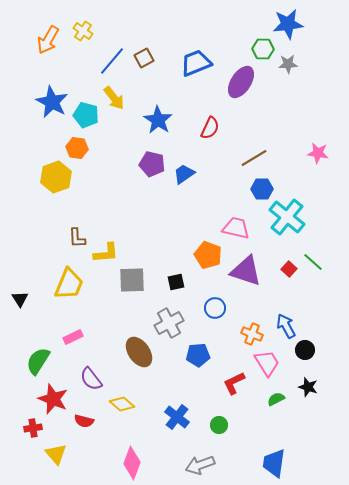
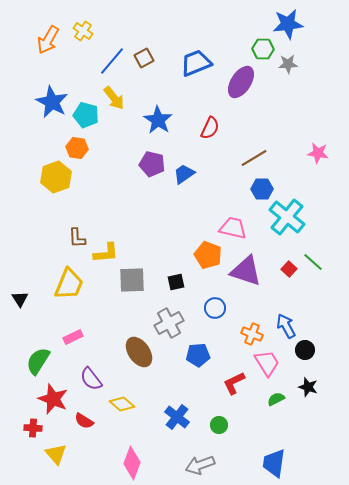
pink trapezoid at (236, 228): moved 3 px left
red semicircle at (84, 421): rotated 18 degrees clockwise
red cross at (33, 428): rotated 12 degrees clockwise
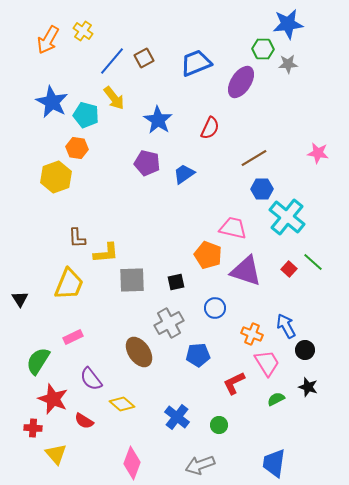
purple pentagon at (152, 164): moved 5 px left, 1 px up
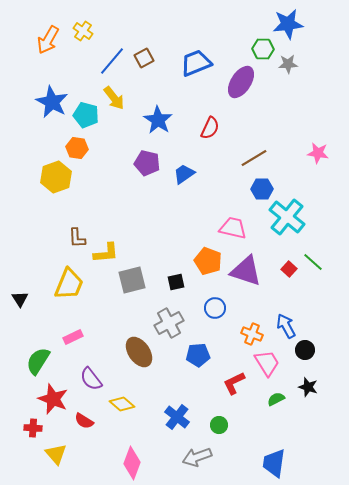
orange pentagon at (208, 255): moved 6 px down
gray square at (132, 280): rotated 12 degrees counterclockwise
gray arrow at (200, 465): moved 3 px left, 8 px up
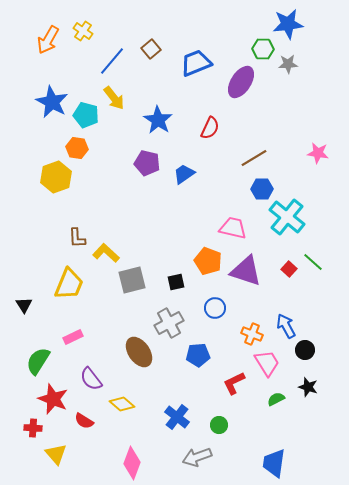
brown square at (144, 58): moved 7 px right, 9 px up; rotated 12 degrees counterclockwise
yellow L-shape at (106, 253): rotated 132 degrees counterclockwise
black triangle at (20, 299): moved 4 px right, 6 px down
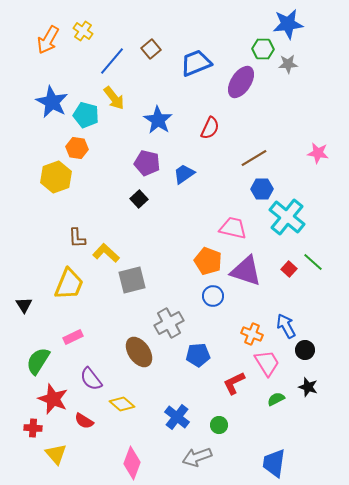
black square at (176, 282): moved 37 px left, 83 px up; rotated 30 degrees counterclockwise
blue circle at (215, 308): moved 2 px left, 12 px up
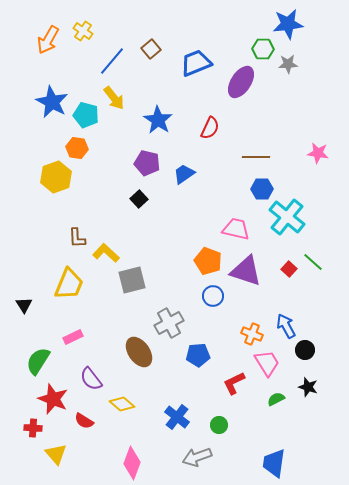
brown line at (254, 158): moved 2 px right, 1 px up; rotated 32 degrees clockwise
pink trapezoid at (233, 228): moved 3 px right, 1 px down
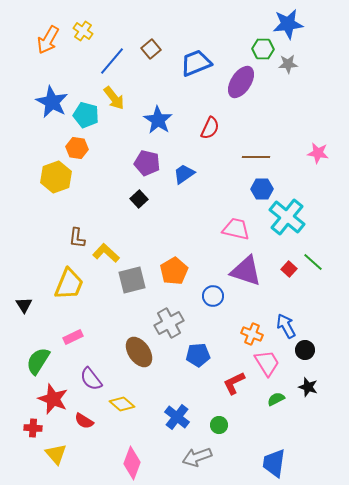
brown L-shape at (77, 238): rotated 10 degrees clockwise
orange pentagon at (208, 261): moved 34 px left, 10 px down; rotated 20 degrees clockwise
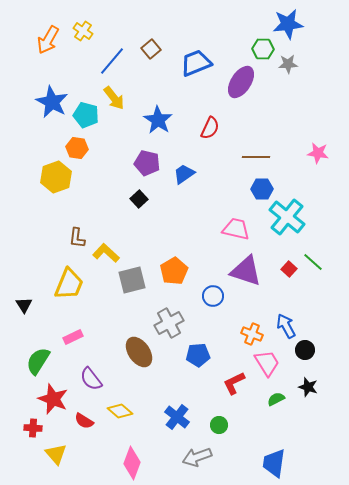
yellow diamond at (122, 404): moved 2 px left, 7 px down
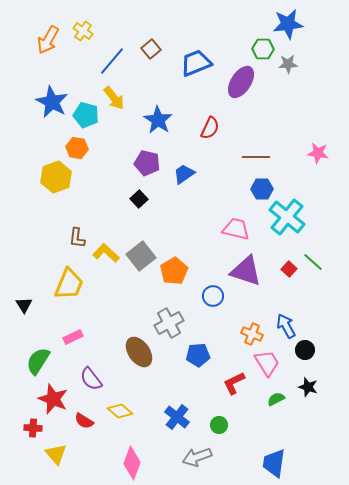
gray square at (132, 280): moved 9 px right, 24 px up; rotated 24 degrees counterclockwise
